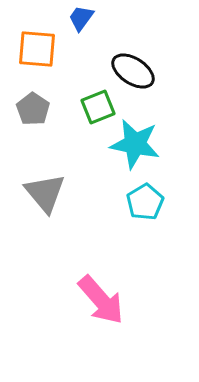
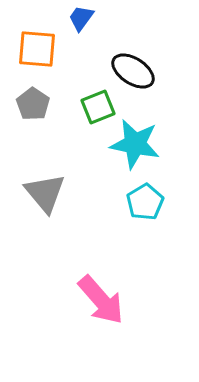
gray pentagon: moved 5 px up
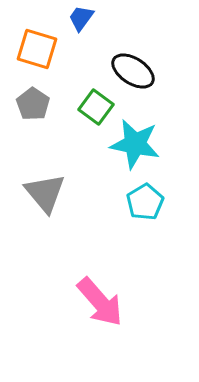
orange square: rotated 12 degrees clockwise
green square: moved 2 px left; rotated 32 degrees counterclockwise
pink arrow: moved 1 px left, 2 px down
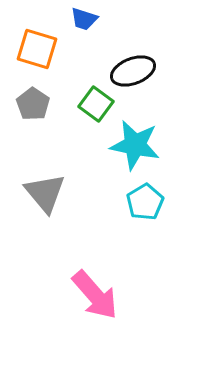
blue trapezoid: moved 3 px right, 1 px down; rotated 108 degrees counterclockwise
black ellipse: rotated 54 degrees counterclockwise
green square: moved 3 px up
cyan star: moved 1 px down
pink arrow: moved 5 px left, 7 px up
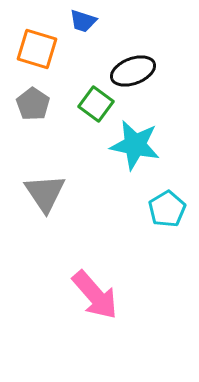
blue trapezoid: moved 1 px left, 2 px down
gray triangle: rotated 6 degrees clockwise
cyan pentagon: moved 22 px right, 7 px down
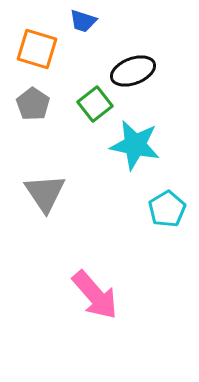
green square: moved 1 px left; rotated 16 degrees clockwise
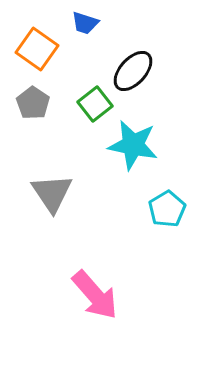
blue trapezoid: moved 2 px right, 2 px down
orange square: rotated 18 degrees clockwise
black ellipse: rotated 27 degrees counterclockwise
gray pentagon: moved 1 px up
cyan star: moved 2 px left
gray triangle: moved 7 px right
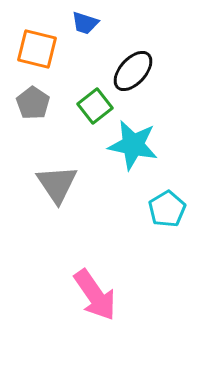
orange square: rotated 21 degrees counterclockwise
green square: moved 2 px down
gray triangle: moved 5 px right, 9 px up
pink arrow: rotated 6 degrees clockwise
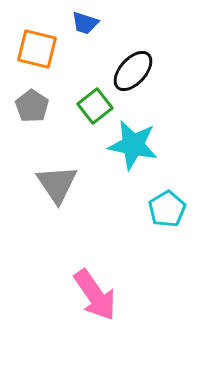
gray pentagon: moved 1 px left, 3 px down
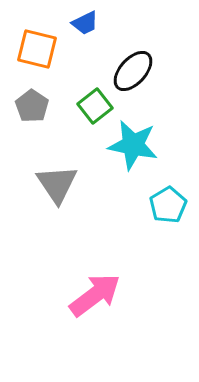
blue trapezoid: rotated 44 degrees counterclockwise
cyan pentagon: moved 1 px right, 4 px up
pink arrow: rotated 92 degrees counterclockwise
